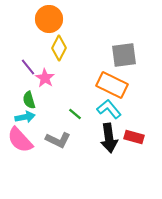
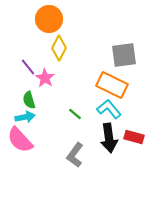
gray L-shape: moved 17 px right, 15 px down; rotated 100 degrees clockwise
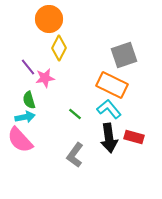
gray square: rotated 12 degrees counterclockwise
pink star: rotated 30 degrees clockwise
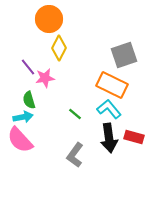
cyan arrow: moved 2 px left
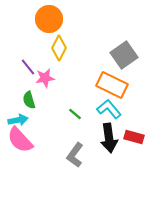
gray square: rotated 16 degrees counterclockwise
cyan arrow: moved 5 px left, 3 px down
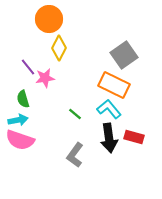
orange rectangle: moved 2 px right
green semicircle: moved 6 px left, 1 px up
pink semicircle: rotated 28 degrees counterclockwise
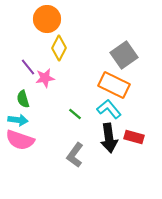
orange circle: moved 2 px left
cyan arrow: rotated 18 degrees clockwise
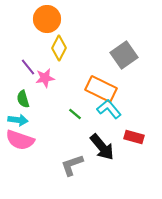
orange rectangle: moved 13 px left, 4 px down
black arrow: moved 7 px left, 9 px down; rotated 32 degrees counterclockwise
gray L-shape: moved 3 px left, 10 px down; rotated 35 degrees clockwise
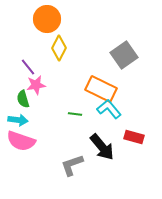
pink star: moved 9 px left, 7 px down
green line: rotated 32 degrees counterclockwise
pink semicircle: moved 1 px right, 1 px down
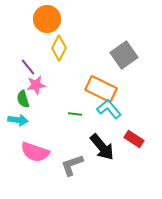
red rectangle: moved 2 px down; rotated 18 degrees clockwise
pink semicircle: moved 14 px right, 11 px down
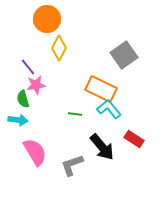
pink semicircle: rotated 140 degrees counterclockwise
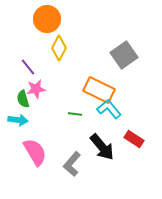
pink star: moved 4 px down
orange rectangle: moved 2 px left, 1 px down
gray L-shape: moved 1 px up; rotated 30 degrees counterclockwise
